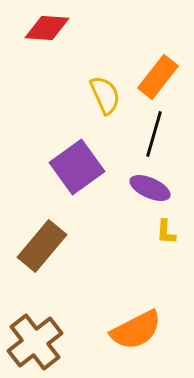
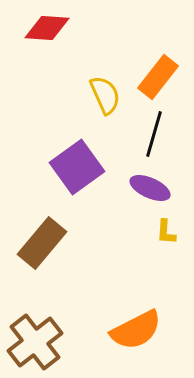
brown rectangle: moved 3 px up
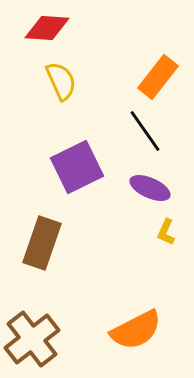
yellow semicircle: moved 44 px left, 14 px up
black line: moved 9 px left, 3 px up; rotated 51 degrees counterclockwise
purple square: rotated 10 degrees clockwise
yellow L-shape: rotated 20 degrees clockwise
brown rectangle: rotated 21 degrees counterclockwise
brown cross: moved 3 px left, 3 px up
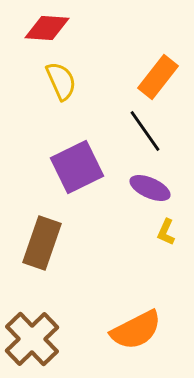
brown cross: rotated 6 degrees counterclockwise
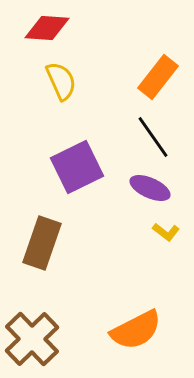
black line: moved 8 px right, 6 px down
yellow L-shape: rotated 76 degrees counterclockwise
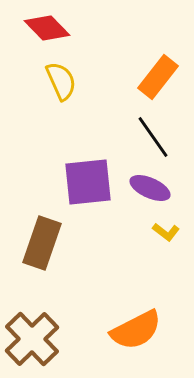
red diamond: rotated 42 degrees clockwise
purple square: moved 11 px right, 15 px down; rotated 20 degrees clockwise
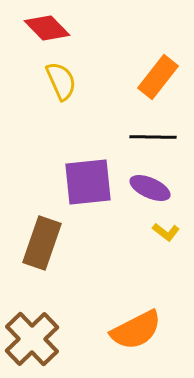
black line: rotated 54 degrees counterclockwise
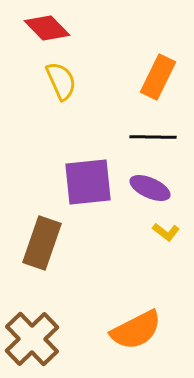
orange rectangle: rotated 12 degrees counterclockwise
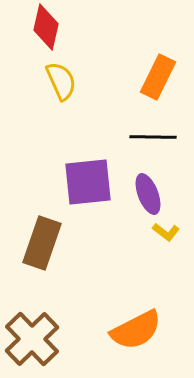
red diamond: moved 1 px left, 1 px up; rotated 57 degrees clockwise
purple ellipse: moved 2 px left, 6 px down; rotated 45 degrees clockwise
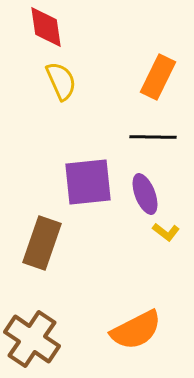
red diamond: rotated 21 degrees counterclockwise
purple ellipse: moved 3 px left
brown cross: rotated 12 degrees counterclockwise
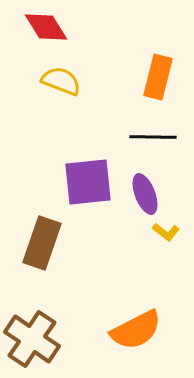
red diamond: rotated 24 degrees counterclockwise
orange rectangle: rotated 12 degrees counterclockwise
yellow semicircle: rotated 45 degrees counterclockwise
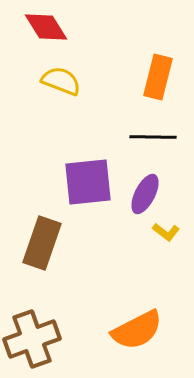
purple ellipse: rotated 48 degrees clockwise
orange semicircle: moved 1 px right
brown cross: rotated 36 degrees clockwise
